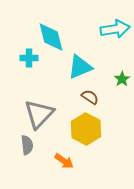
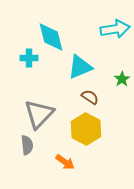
orange arrow: moved 1 px right, 1 px down
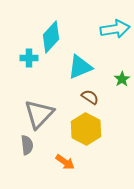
cyan diamond: rotated 56 degrees clockwise
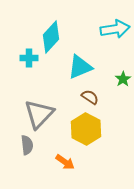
green star: moved 1 px right
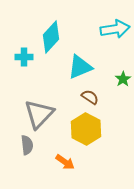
cyan cross: moved 5 px left, 1 px up
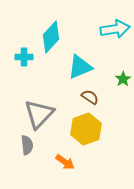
yellow hexagon: rotated 12 degrees clockwise
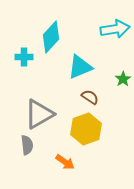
gray triangle: rotated 16 degrees clockwise
